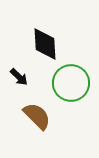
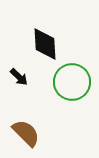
green circle: moved 1 px right, 1 px up
brown semicircle: moved 11 px left, 17 px down
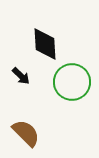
black arrow: moved 2 px right, 1 px up
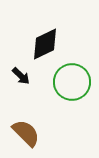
black diamond: rotated 68 degrees clockwise
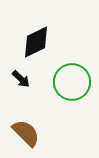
black diamond: moved 9 px left, 2 px up
black arrow: moved 3 px down
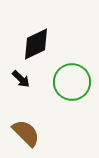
black diamond: moved 2 px down
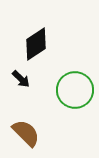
black diamond: rotated 8 degrees counterclockwise
green circle: moved 3 px right, 8 px down
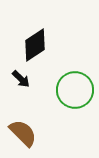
black diamond: moved 1 px left, 1 px down
brown semicircle: moved 3 px left
